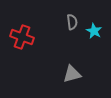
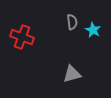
cyan star: moved 1 px left, 1 px up
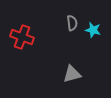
gray semicircle: moved 1 px down
cyan star: rotated 14 degrees counterclockwise
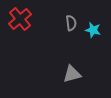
gray semicircle: moved 1 px left
red cross: moved 2 px left, 18 px up; rotated 30 degrees clockwise
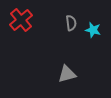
red cross: moved 1 px right, 1 px down
gray triangle: moved 5 px left
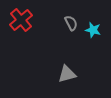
gray semicircle: rotated 21 degrees counterclockwise
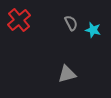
red cross: moved 2 px left
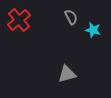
gray semicircle: moved 6 px up
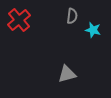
gray semicircle: moved 1 px right, 1 px up; rotated 35 degrees clockwise
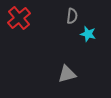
red cross: moved 2 px up
cyan star: moved 5 px left, 4 px down
